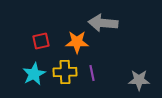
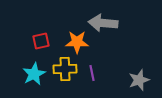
yellow cross: moved 3 px up
gray star: rotated 20 degrees counterclockwise
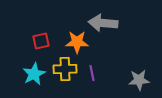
gray star: rotated 15 degrees clockwise
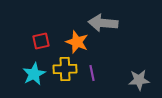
orange star: rotated 20 degrees clockwise
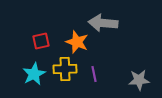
purple line: moved 2 px right, 1 px down
